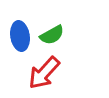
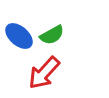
blue ellipse: moved 1 px left; rotated 40 degrees counterclockwise
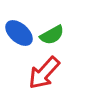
blue ellipse: moved 3 px up
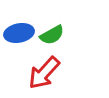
blue ellipse: rotated 52 degrees counterclockwise
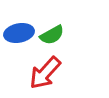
red arrow: moved 1 px right
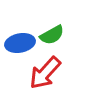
blue ellipse: moved 1 px right, 10 px down
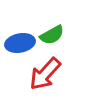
red arrow: moved 1 px down
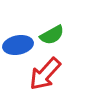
blue ellipse: moved 2 px left, 2 px down
